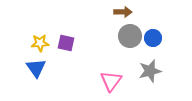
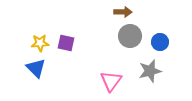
blue circle: moved 7 px right, 4 px down
blue triangle: rotated 10 degrees counterclockwise
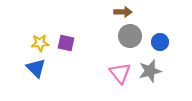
pink triangle: moved 9 px right, 8 px up; rotated 15 degrees counterclockwise
